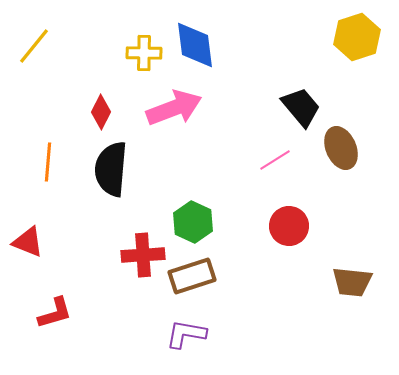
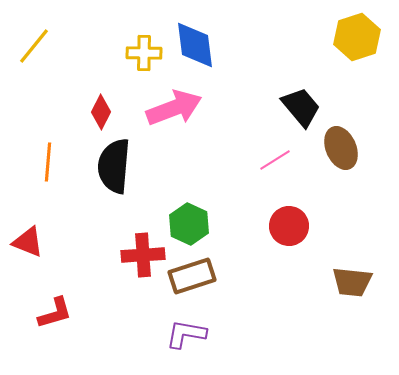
black semicircle: moved 3 px right, 3 px up
green hexagon: moved 4 px left, 2 px down
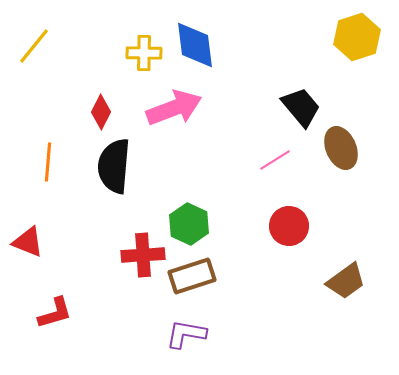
brown trapezoid: moved 6 px left, 1 px up; rotated 42 degrees counterclockwise
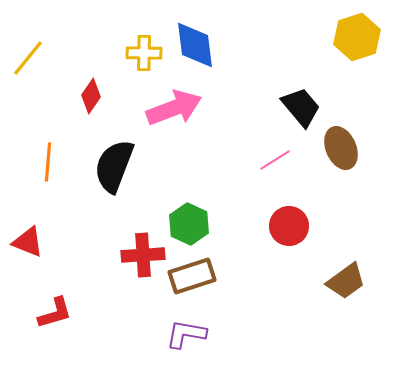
yellow line: moved 6 px left, 12 px down
red diamond: moved 10 px left, 16 px up; rotated 8 degrees clockwise
black semicircle: rotated 16 degrees clockwise
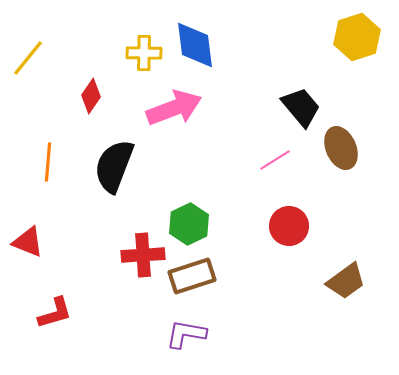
green hexagon: rotated 9 degrees clockwise
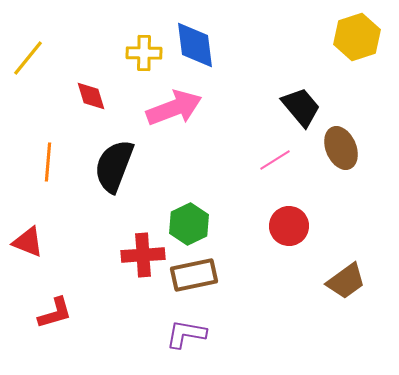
red diamond: rotated 52 degrees counterclockwise
brown rectangle: moved 2 px right, 1 px up; rotated 6 degrees clockwise
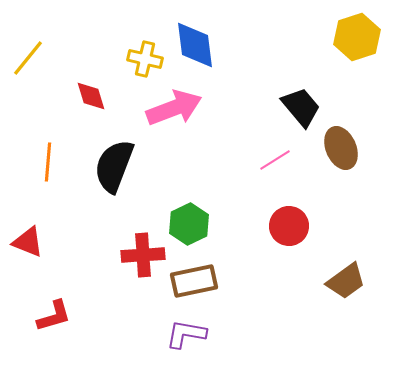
yellow cross: moved 1 px right, 6 px down; rotated 12 degrees clockwise
brown rectangle: moved 6 px down
red L-shape: moved 1 px left, 3 px down
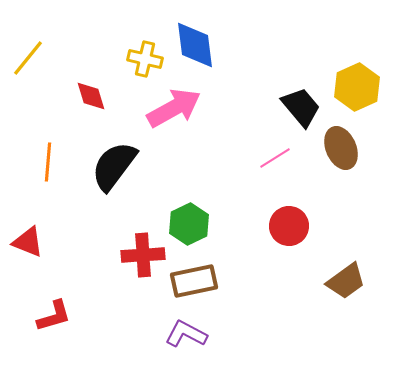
yellow hexagon: moved 50 px down; rotated 6 degrees counterclockwise
pink arrow: rotated 8 degrees counterclockwise
pink line: moved 2 px up
black semicircle: rotated 16 degrees clockwise
purple L-shape: rotated 18 degrees clockwise
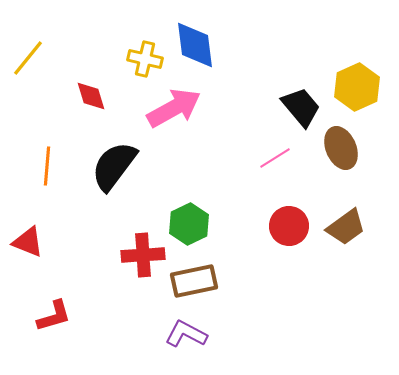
orange line: moved 1 px left, 4 px down
brown trapezoid: moved 54 px up
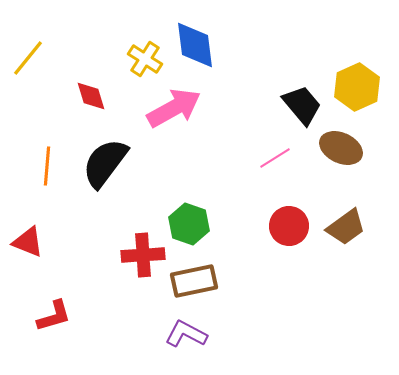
yellow cross: rotated 20 degrees clockwise
black trapezoid: moved 1 px right, 2 px up
brown ellipse: rotated 42 degrees counterclockwise
black semicircle: moved 9 px left, 3 px up
green hexagon: rotated 15 degrees counterclockwise
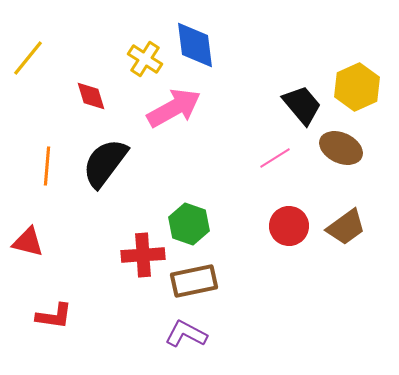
red triangle: rotated 8 degrees counterclockwise
red L-shape: rotated 24 degrees clockwise
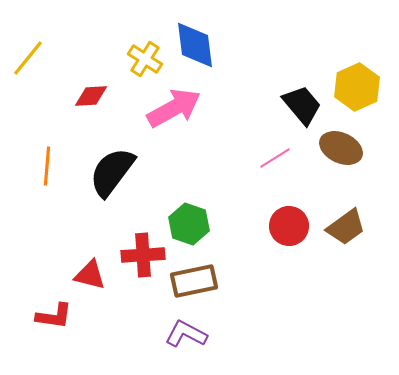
red diamond: rotated 76 degrees counterclockwise
black semicircle: moved 7 px right, 9 px down
red triangle: moved 62 px right, 33 px down
